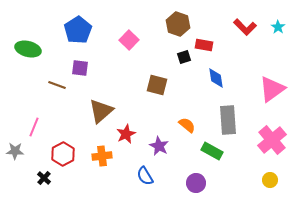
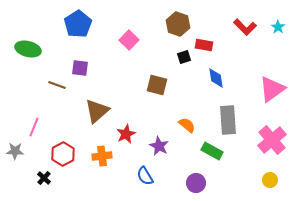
blue pentagon: moved 6 px up
brown triangle: moved 4 px left
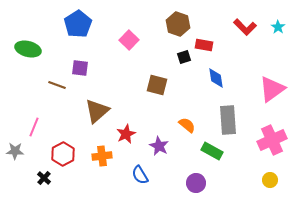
pink cross: rotated 16 degrees clockwise
blue semicircle: moved 5 px left, 1 px up
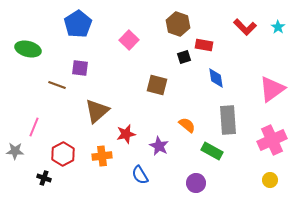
red star: rotated 12 degrees clockwise
black cross: rotated 24 degrees counterclockwise
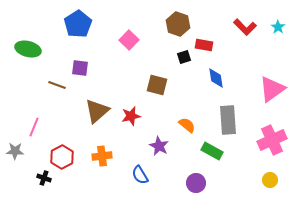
red star: moved 5 px right, 18 px up
red hexagon: moved 1 px left, 3 px down
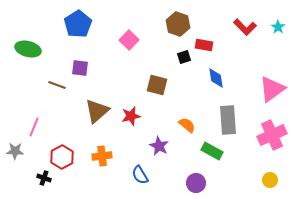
pink cross: moved 5 px up
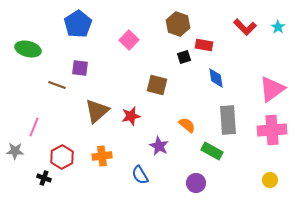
pink cross: moved 5 px up; rotated 20 degrees clockwise
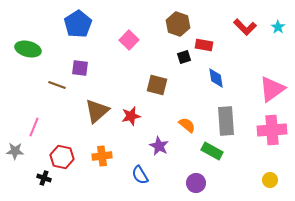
gray rectangle: moved 2 px left, 1 px down
red hexagon: rotated 20 degrees counterclockwise
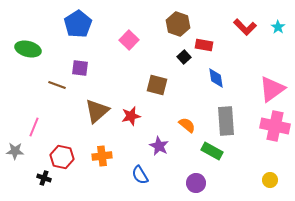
black square: rotated 24 degrees counterclockwise
pink cross: moved 3 px right, 4 px up; rotated 16 degrees clockwise
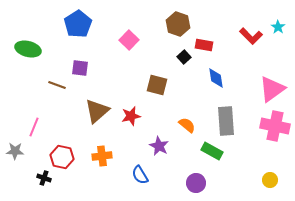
red L-shape: moved 6 px right, 9 px down
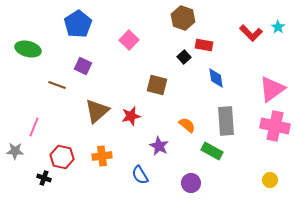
brown hexagon: moved 5 px right, 6 px up
red L-shape: moved 3 px up
purple square: moved 3 px right, 2 px up; rotated 18 degrees clockwise
purple circle: moved 5 px left
